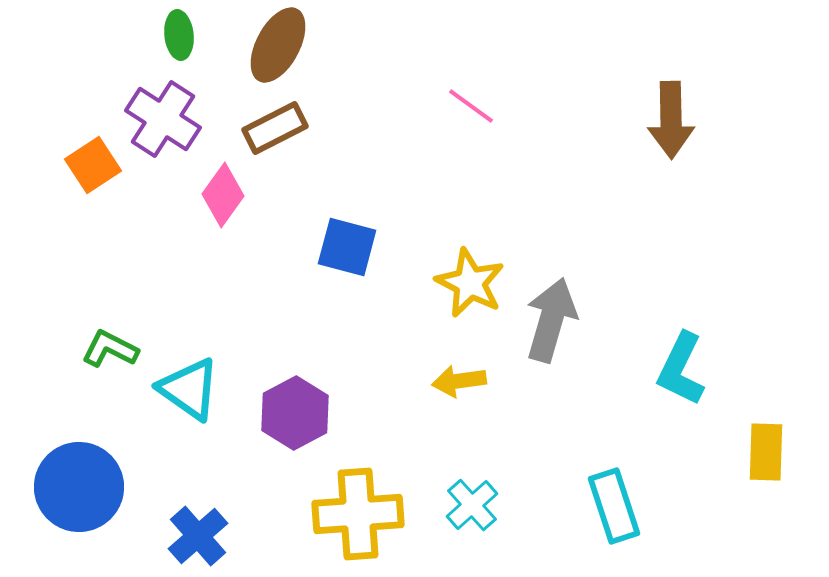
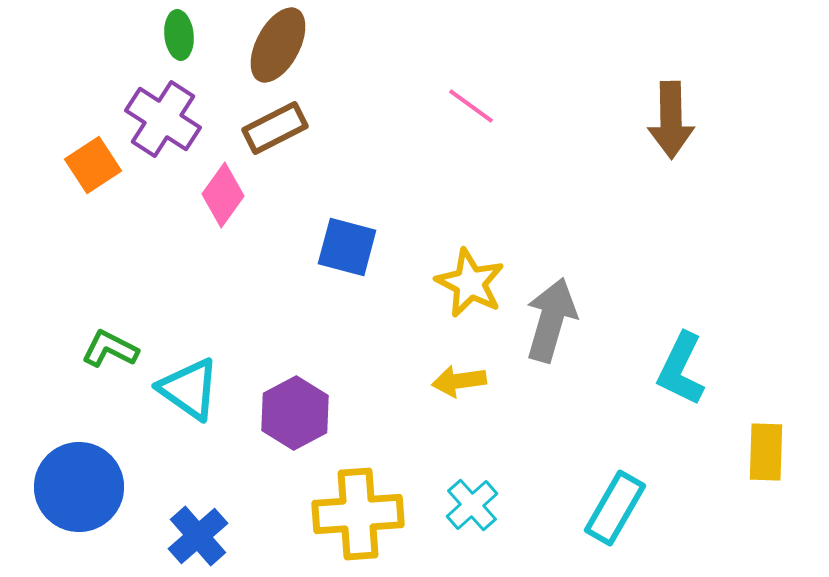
cyan rectangle: moved 1 px right, 2 px down; rotated 48 degrees clockwise
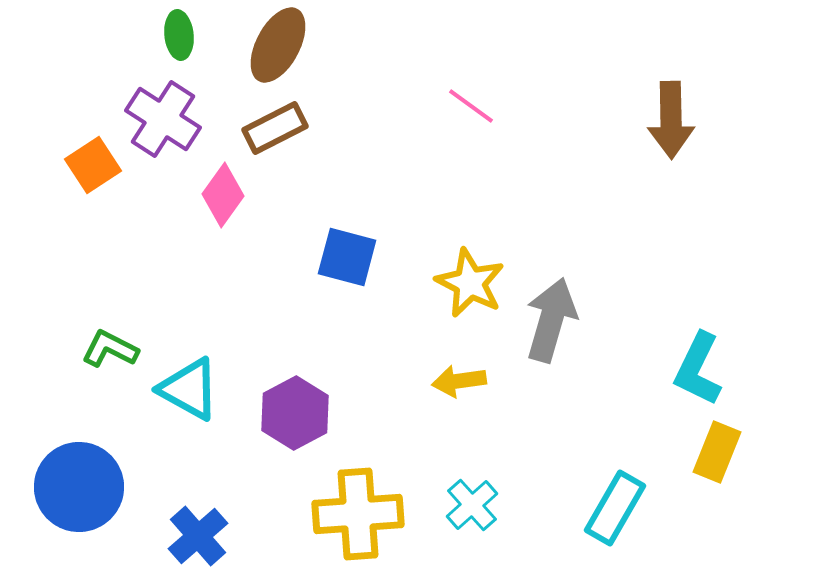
blue square: moved 10 px down
cyan L-shape: moved 17 px right
cyan triangle: rotated 6 degrees counterclockwise
yellow rectangle: moved 49 px left; rotated 20 degrees clockwise
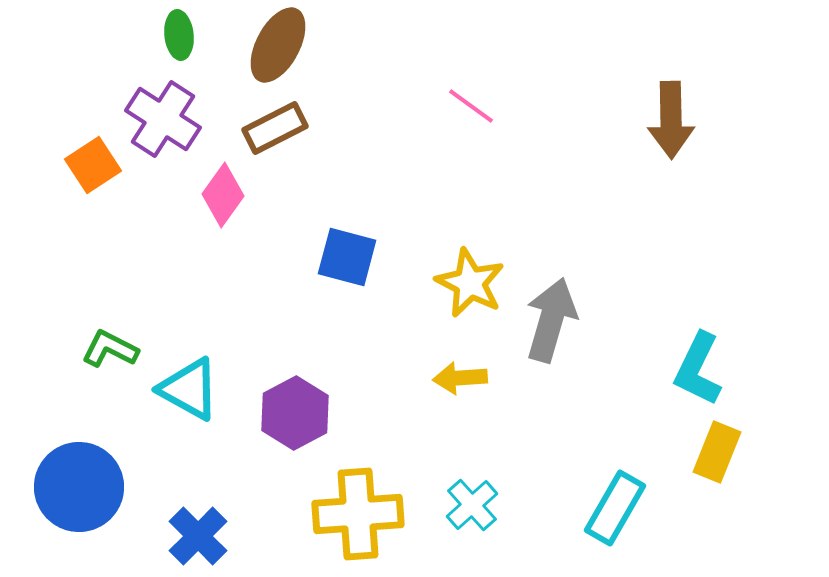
yellow arrow: moved 1 px right, 3 px up; rotated 4 degrees clockwise
blue cross: rotated 4 degrees counterclockwise
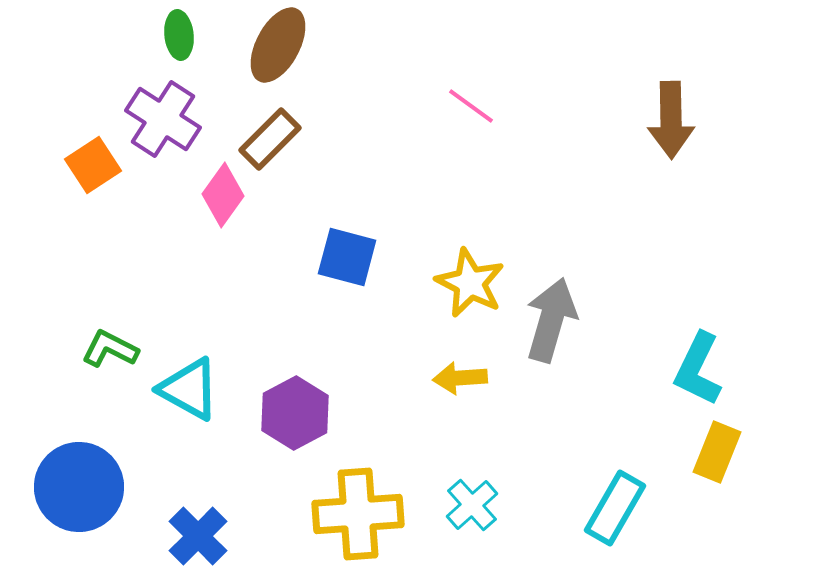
brown rectangle: moved 5 px left, 11 px down; rotated 18 degrees counterclockwise
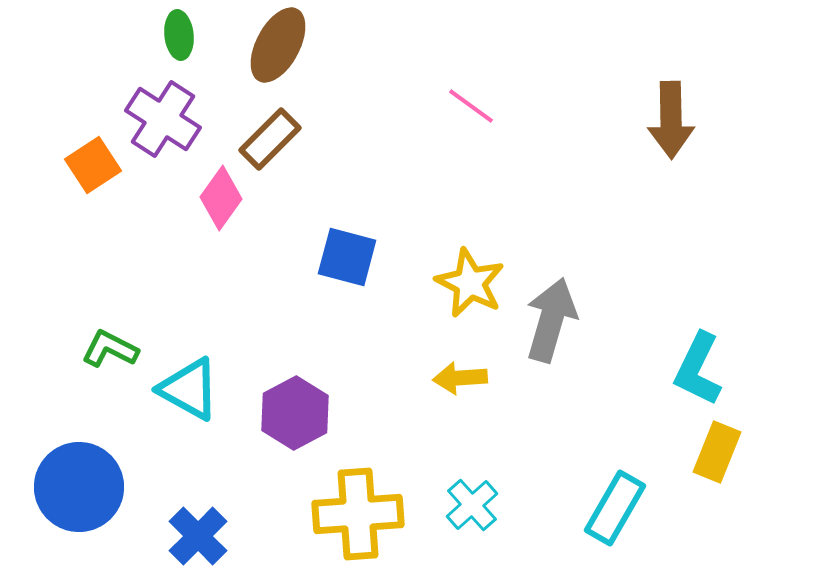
pink diamond: moved 2 px left, 3 px down
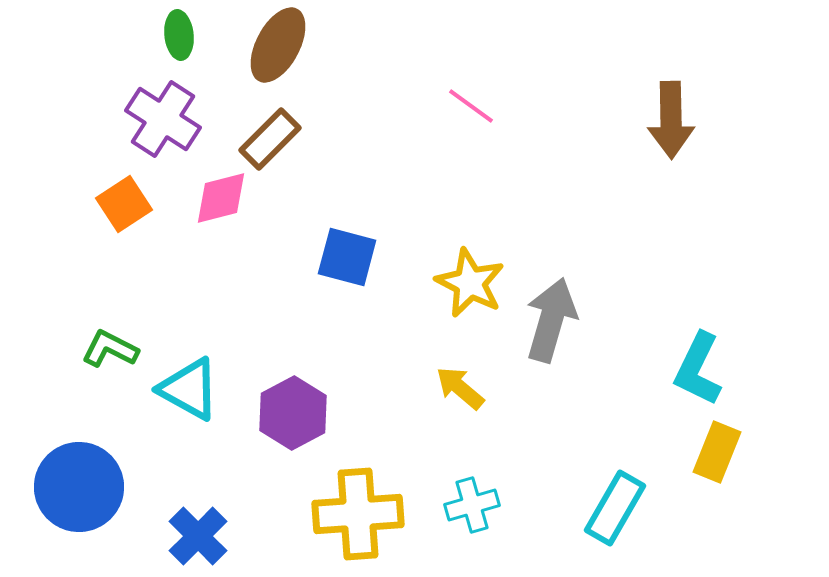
orange square: moved 31 px right, 39 px down
pink diamond: rotated 40 degrees clockwise
yellow arrow: moved 10 px down; rotated 44 degrees clockwise
purple hexagon: moved 2 px left
cyan cross: rotated 26 degrees clockwise
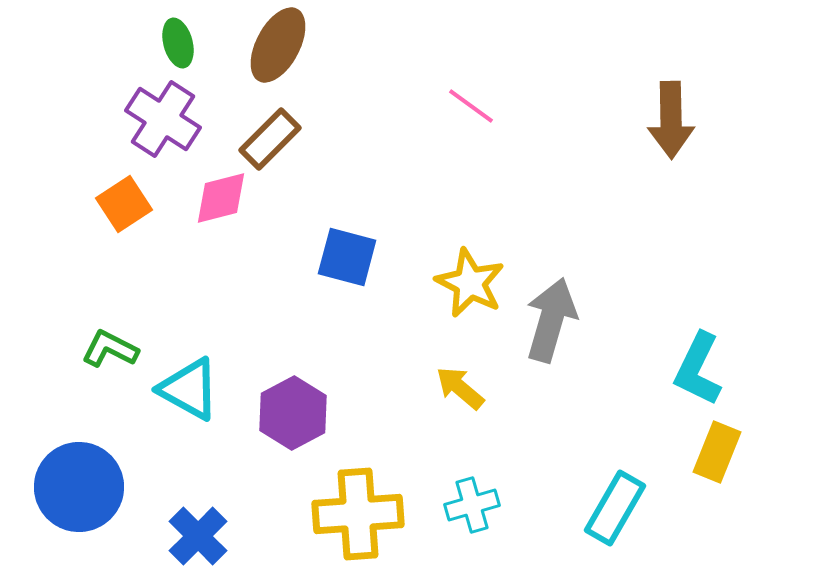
green ellipse: moved 1 px left, 8 px down; rotated 9 degrees counterclockwise
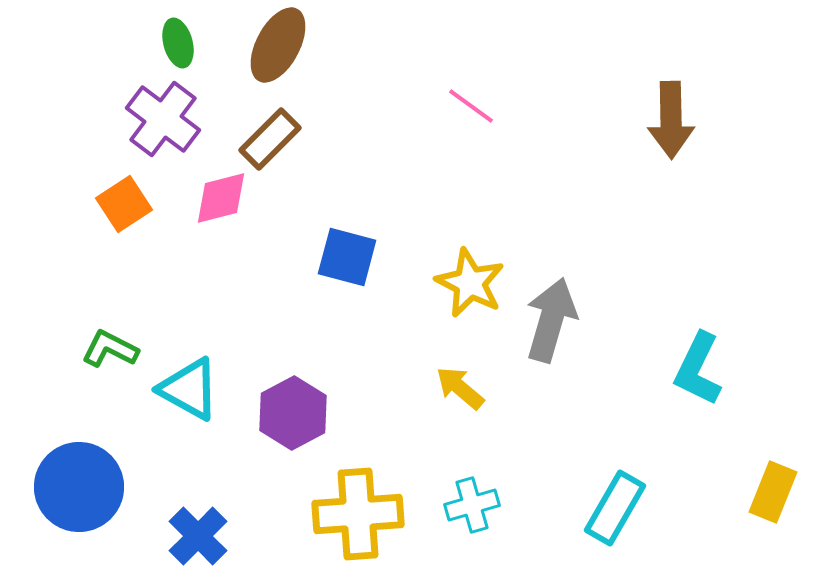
purple cross: rotated 4 degrees clockwise
yellow rectangle: moved 56 px right, 40 px down
